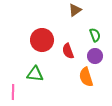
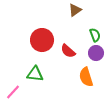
red semicircle: rotated 28 degrees counterclockwise
purple circle: moved 1 px right, 3 px up
pink line: rotated 42 degrees clockwise
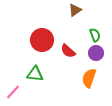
orange semicircle: moved 3 px right, 1 px down; rotated 36 degrees clockwise
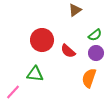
green semicircle: rotated 72 degrees clockwise
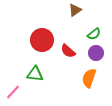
green semicircle: moved 1 px left, 1 px up
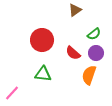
red semicircle: moved 5 px right, 2 px down
green triangle: moved 8 px right
orange semicircle: moved 3 px up
pink line: moved 1 px left, 1 px down
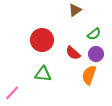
purple circle: moved 1 px down
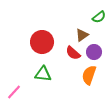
brown triangle: moved 7 px right, 25 px down
green semicircle: moved 5 px right, 17 px up
red circle: moved 2 px down
purple circle: moved 2 px left, 2 px up
pink line: moved 2 px right, 1 px up
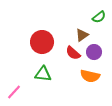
orange semicircle: moved 1 px right, 1 px down; rotated 96 degrees counterclockwise
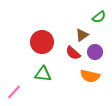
purple circle: moved 1 px right
